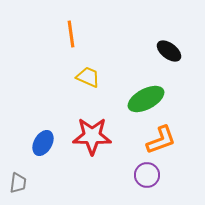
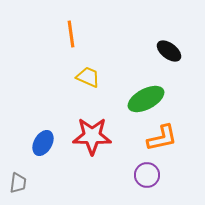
orange L-shape: moved 1 px right, 2 px up; rotated 8 degrees clockwise
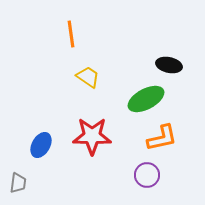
black ellipse: moved 14 px down; rotated 25 degrees counterclockwise
yellow trapezoid: rotated 10 degrees clockwise
blue ellipse: moved 2 px left, 2 px down
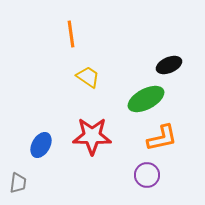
black ellipse: rotated 35 degrees counterclockwise
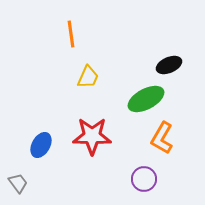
yellow trapezoid: rotated 80 degrees clockwise
orange L-shape: rotated 132 degrees clockwise
purple circle: moved 3 px left, 4 px down
gray trapezoid: rotated 45 degrees counterclockwise
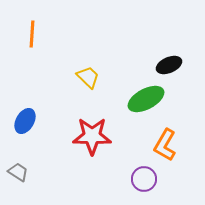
orange line: moved 39 px left; rotated 12 degrees clockwise
yellow trapezoid: rotated 70 degrees counterclockwise
orange L-shape: moved 3 px right, 7 px down
blue ellipse: moved 16 px left, 24 px up
gray trapezoid: moved 11 px up; rotated 20 degrees counterclockwise
